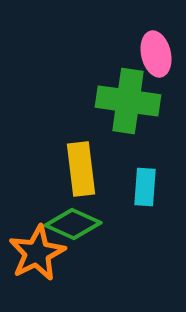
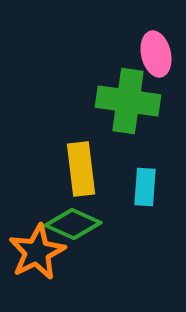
orange star: moved 1 px up
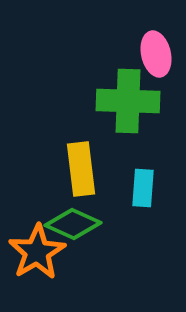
green cross: rotated 6 degrees counterclockwise
cyan rectangle: moved 2 px left, 1 px down
orange star: rotated 4 degrees counterclockwise
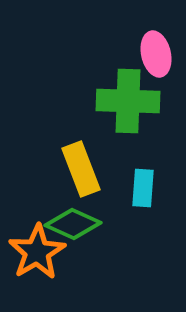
yellow rectangle: rotated 14 degrees counterclockwise
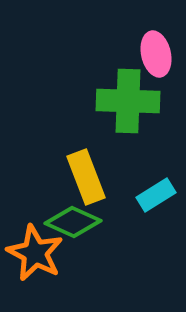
yellow rectangle: moved 5 px right, 8 px down
cyan rectangle: moved 13 px right, 7 px down; rotated 54 degrees clockwise
green diamond: moved 2 px up
orange star: moved 2 px left, 1 px down; rotated 14 degrees counterclockwise
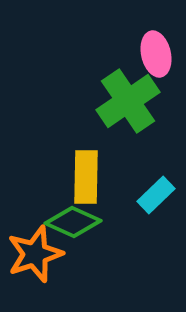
green cross: rotated 36 degrees counterclockwise
yellow rectangle: rotated 22 degrees clockwise
cyan rectangle: rotated 12 degrees counterclockwise
orange star: moved 1 px down; rotated 26 degrees clockwise
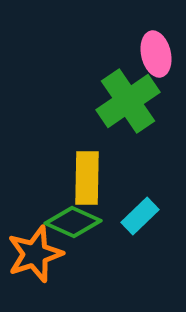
yellow rectangle: moved 1 px right, 1 px down
cyan rectangle: moved 16 px left, 21 px down
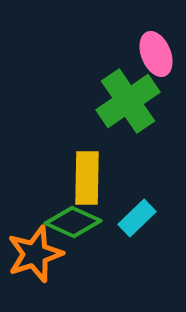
pink ellipse: rotated 9 degrees counterclockwise
cyan rectangle: moved 3 px left, 2 px down
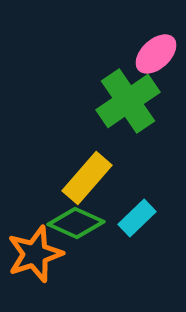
pink ellipse: rotated 69 degrees clockwise
yellow rectangle: rotated 40 degrees clockwise
green diamond: moved 3 px right, 1 px down
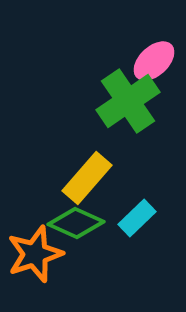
pink ellipse: moved 2 px left, 7 px down
